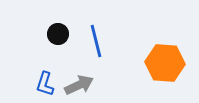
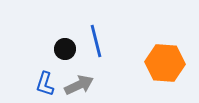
black circle: moved 7 px right, 15 px down
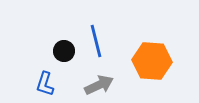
black circle: moved 1 px left, 2 px down
orange hexagon: moved 13 px left, 2 px up
gray arrow: moved 20 px right
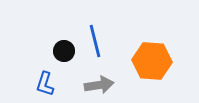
blue line: moved 1 px left
gray arrow: rotated 16 degrees clockwise
